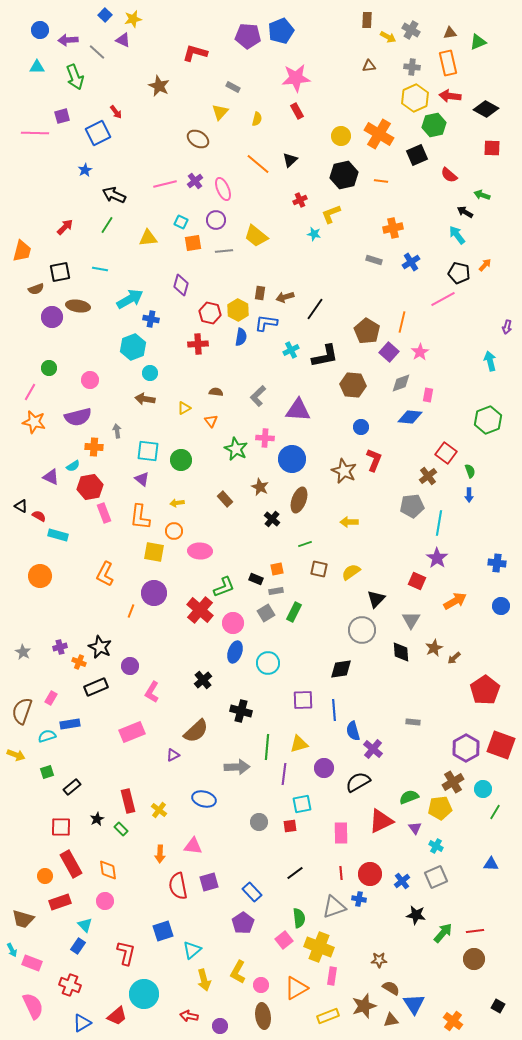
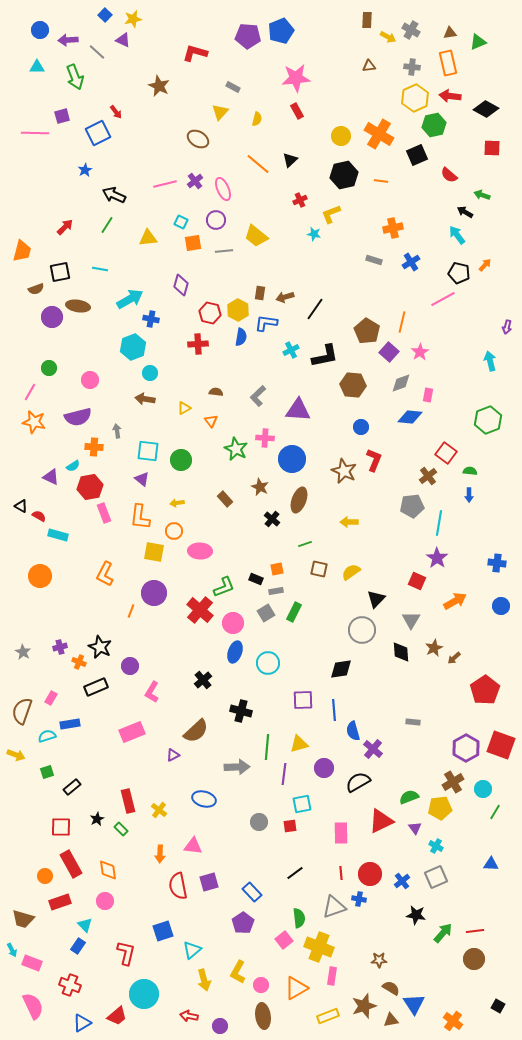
green semicircle at (470, 471): rotated 64 degrees counterclockwise
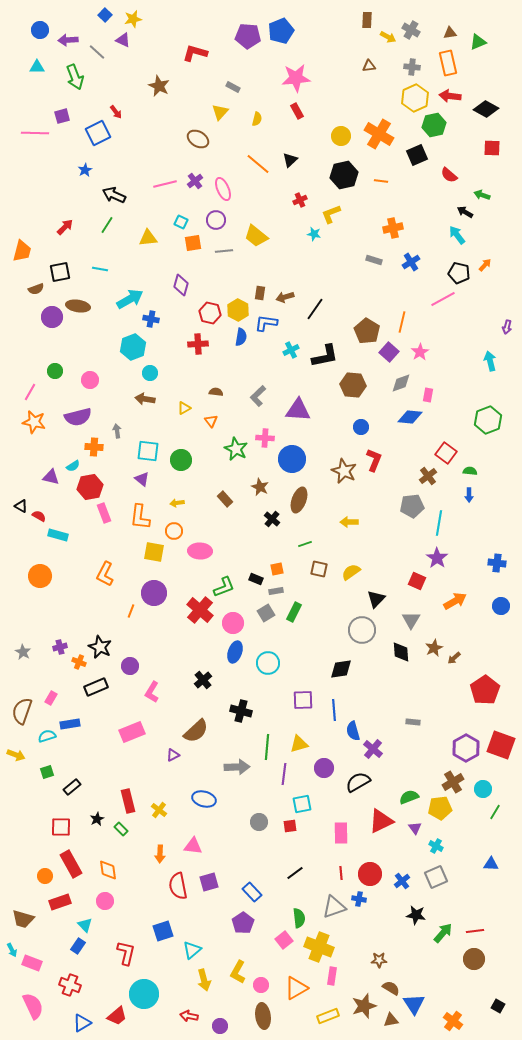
green circle at (49, 368): moved 6 px right, 3 px down
purple triangle at (51, 477): rotated 12 degrees counterclockwise
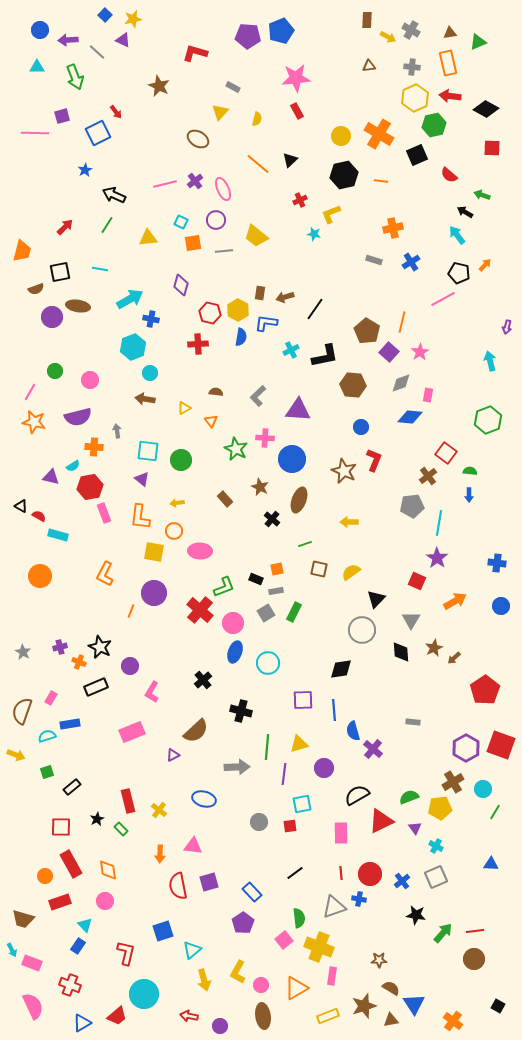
black semicircle at (358, 782): moved 1 px left, 13 px down
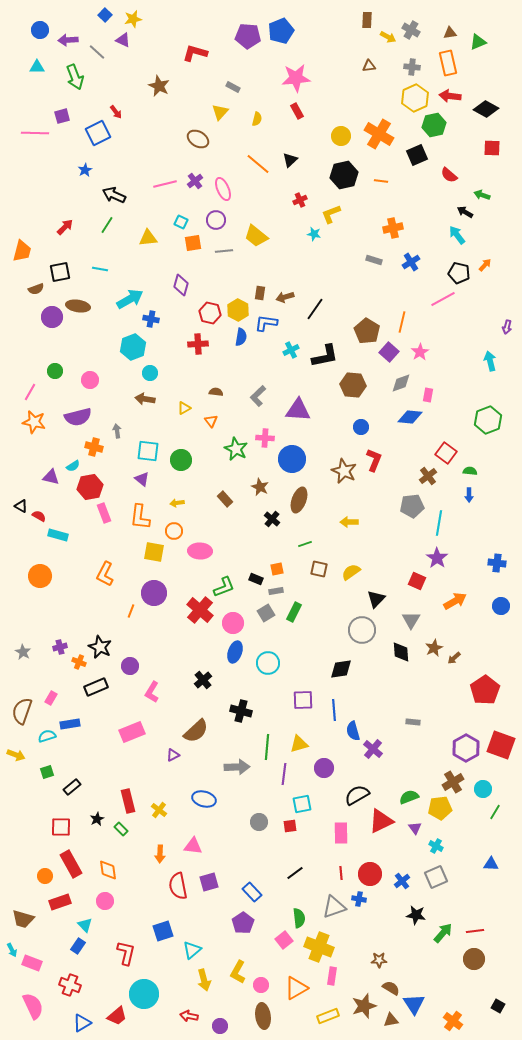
orange cross at (94, 447): rotated 12 degrees clockwise
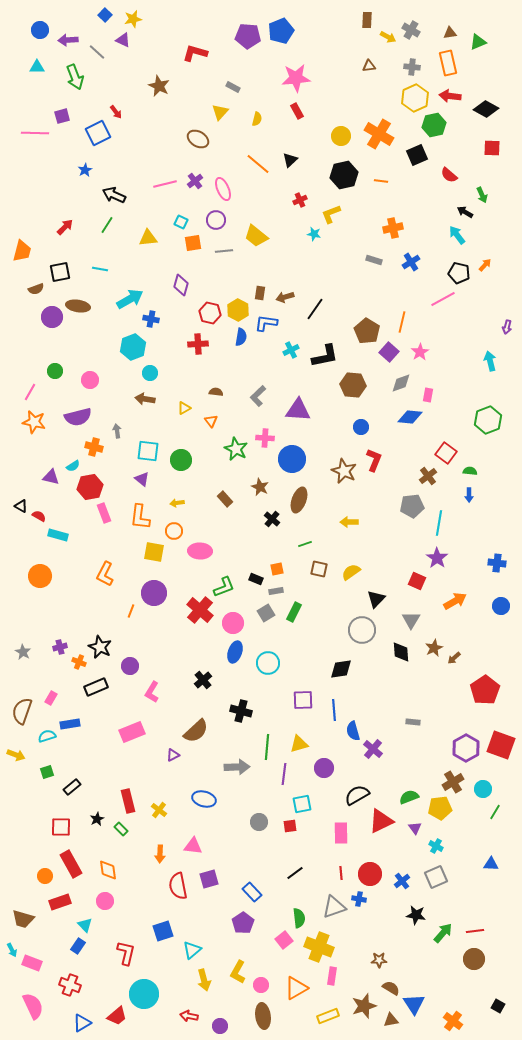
green arrow at (482, 195): rotated 133 degrees counterclockwise
purple square at (209, 882): moved 3 px up
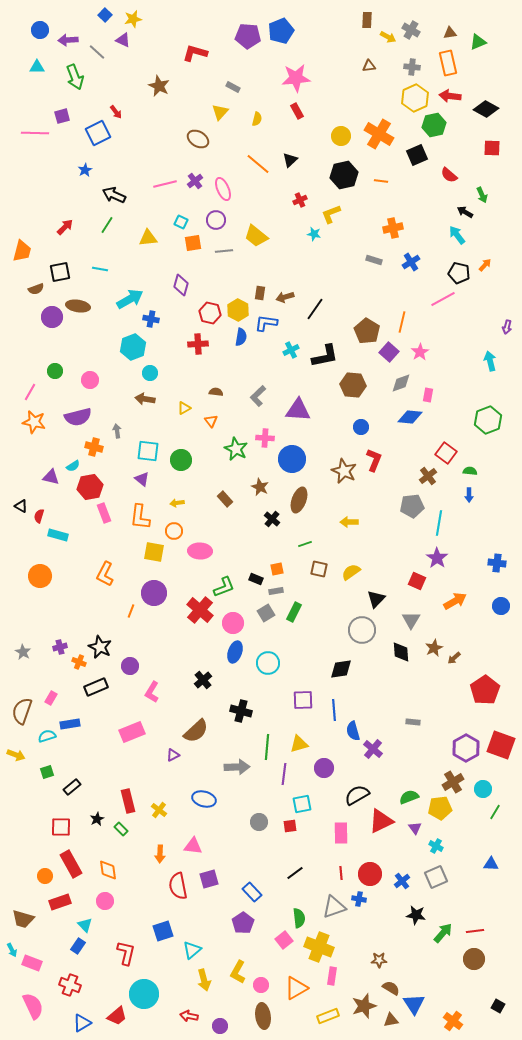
red semicircle at (39, 516): rotated 104 degrees counterclockwise
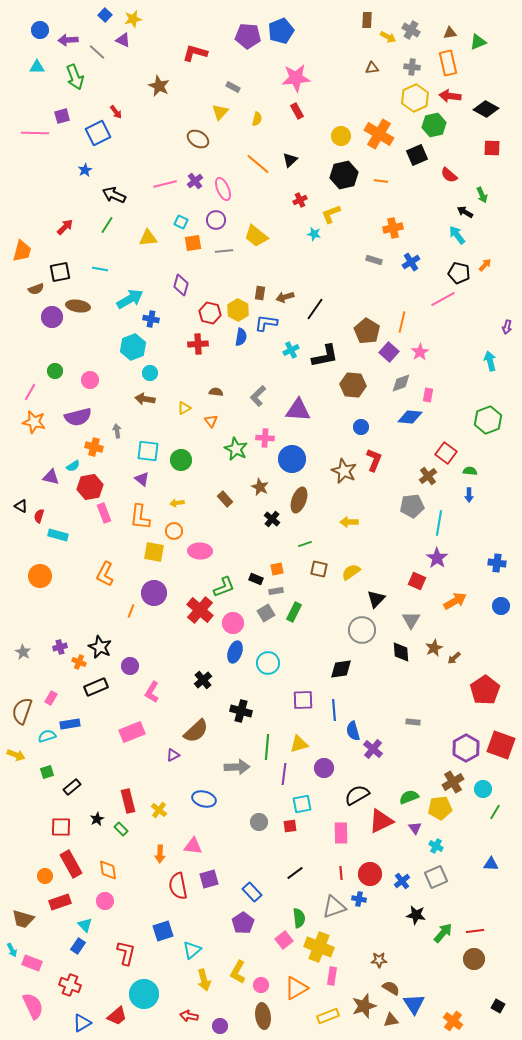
brown triangle at (369, 66): moved 3 px right, 2 px down
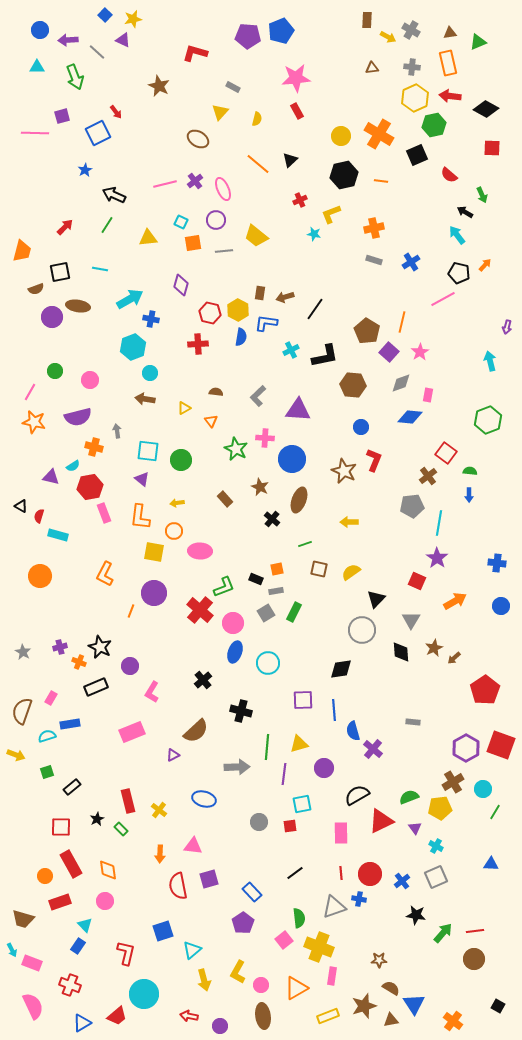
orange cross at (393, 228): moved 19 px left
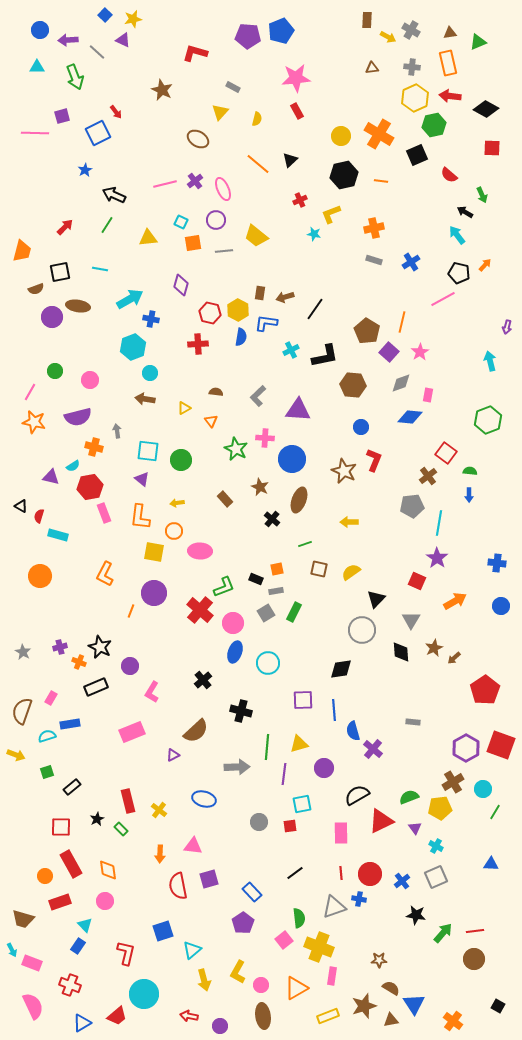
brown star at (159, 86): moved 3 px right, 4 px down
